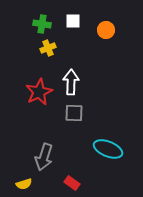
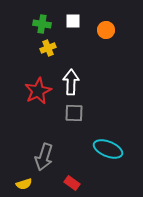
red star: moved 1 px left, 1 px up
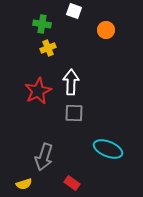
white square: moved 1 px right, 10 px up; rotated 21 degrees clockwise
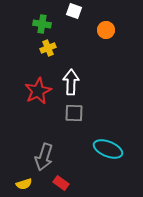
red rectangle: moved 11 px left
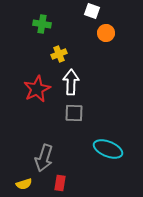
white square: moved 18 px right
orange circle: moved 3 px down
yellow cross: moved 11 px right, 6 px down
red star: moved 1 px left, 2 px up
gray arrow: moved 1 px down
red rectangle: moved 1 px left; rotated 63 degrees clockwise
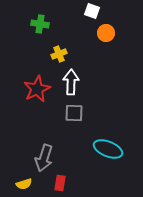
green cross: moved 2 px left
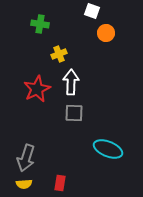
gray arrow: moved 18 px left
yellow semicircle: rotated 14 degrees clockwise
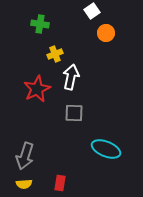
white square: rotated 35 degrees clockwise
yellow cross: moved 4 px left
white arrow: moved 5 px up; rotated 10 degrees clockwise
cyan ellipse: moved 2 px left
gray arrow: moved 1 px left, 2 px up
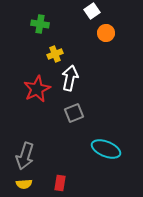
white arrow: moved 1 px left, 1 px down
gray square: rotated 24 degrees counterclockwise
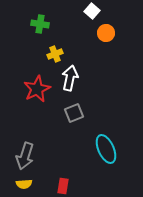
white square: rotated 14 degrees counterclockwise
cyan ellipse: rotated 44 degrees clockwise
red rectangle: moved 3 px right, 3 px down
